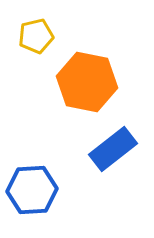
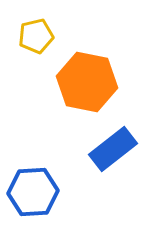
blue hexagon: moved 1 px right, 2 px down
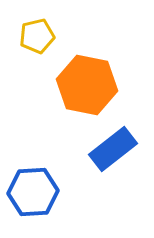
yellow pentagon: moved 1 px right
orange hexagon: moved 3 px down
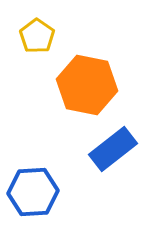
yellow pentagon: rotated 24 degrees counterclockwise
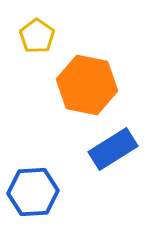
blue rectangle: rotated 6 degrees clockwise
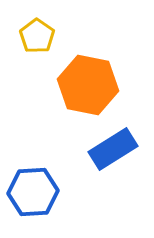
orange hexagon: moved 1 px right
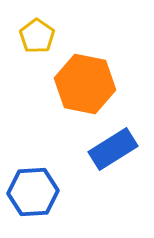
orange hexagon: moved 3 px left, 1 px up
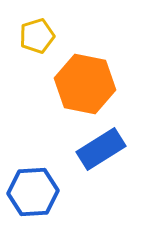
yellow pentagon: rotated 20 degrees clockwise
blue rectangle: moved 12 px left
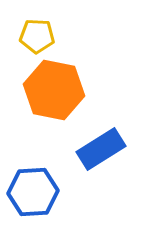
yellow pentagon: rotated 20 degrees clockwise
orange hexagon: moved 31 px left, 6 px down
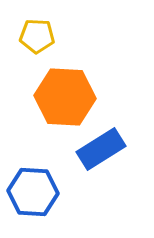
orange hexagon: moved 11 px right, 7 px down; rotated 8 degrees counterclockwise
blue hexagon: rotated 6 degrees clockwise
